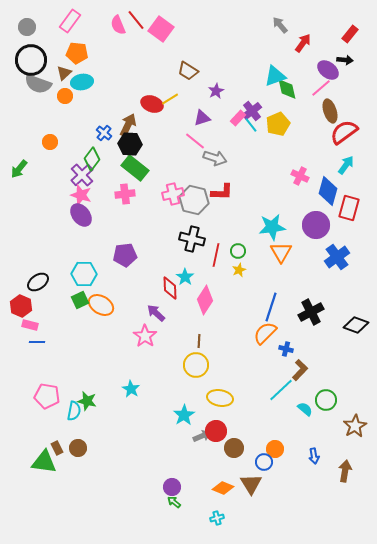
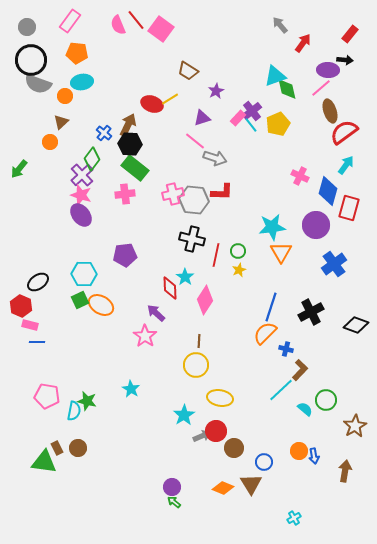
purple ellipse at (328, 70): rotated 35 degrees counterclockwise
brown triangle at (64, 73): moved 3 px left, 49 px down
gray hexagon at (194, 200): rotated 8 degrees counterclockwise
blue cross at (337, 257): moved 3 px left, 7 px down
orange circle at (275, 449): moved 24 px right, 2 px down
cyan cross at (217, 518): moved 77 px right; rotated 16 degrees counterclockwise
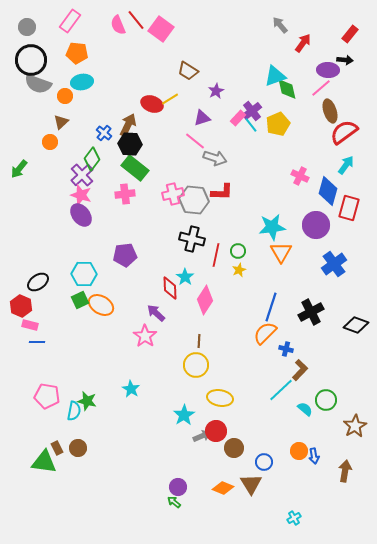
purple circle at (172, 487): moved 6 px right
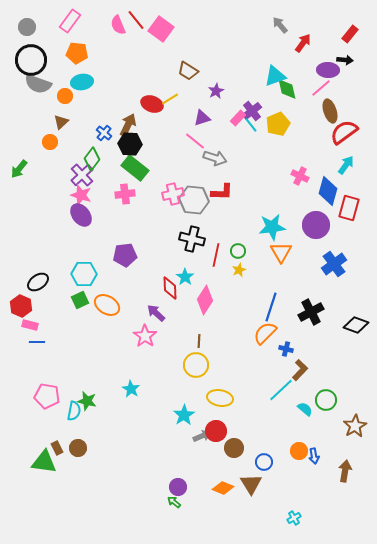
orange ellipse at (101, 305): moved 6 px right
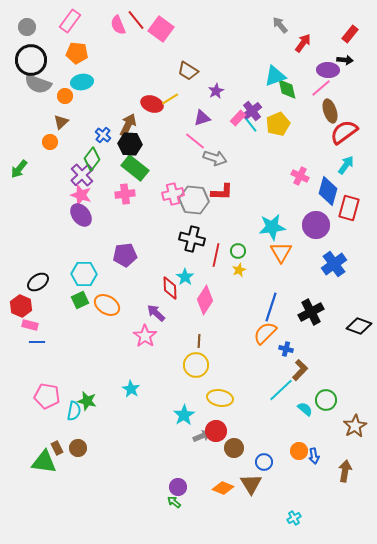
blue cross at (104, 133): moved 1 px left, 2 px down
black diamond at (356, 325): moved 3 px right, 1 px down
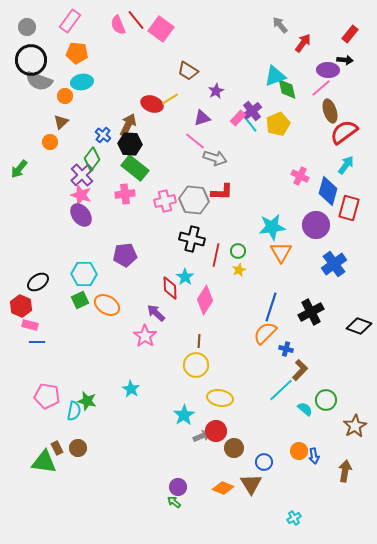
gray semicircle at (38, 84): moved 1 px right, 3 px up
pink cross at (173, 194): moved 8 px left, 7 px down
